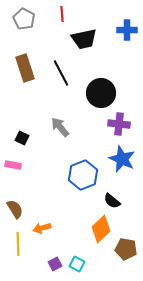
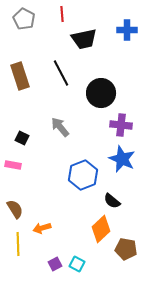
brown rectangle: moved 5 px left, 8 px down
purple cross: moved 2 px right, 1 px down
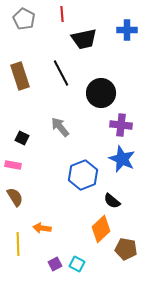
brown semicircle: moved 12 px up
orange arrow: rotated 24 degrees clockwise
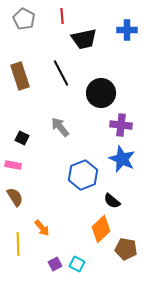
red line: moved 2 px down
orange arrow: rotated 138 degrees counterclockwise
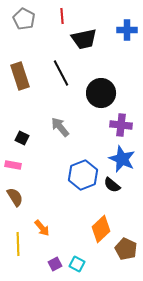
black semicircle: moved 16 px up
brown pentagon: rotated 15 degrees clockwise
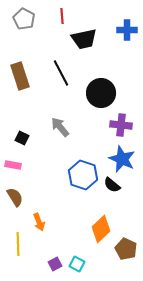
blue hexagon: rotated 20 degrees counterclockwise
orange arrow: moved 3 px left, 6 px up; rotated 18 degrees clockwise
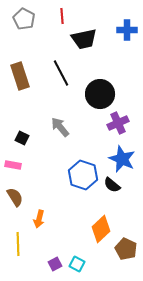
black circle: moved 1 px left, 1 px down
purple cross: moved 3 px left, 2 px up; rotated 30 degrees counterclockwise
orange arrow: moved 3 px up; rotated 36 degrees clockwise
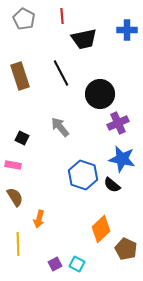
blue star: rotated 12 degrees counterclockwise
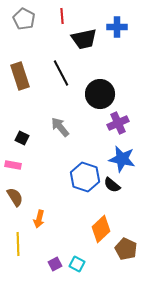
blue cross: moved 10 px left, 3 px up
blue hexagon: moved 2 px right, 2 px down
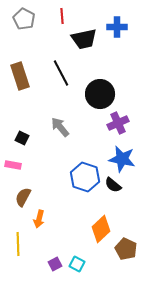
black semicircle: moved 1 px right
brown semicircle: moved 8 px right; rotated 120 degrees counterclockwise
